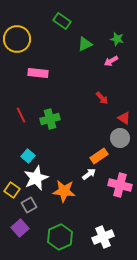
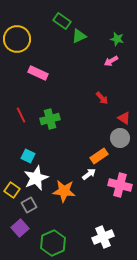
green triangle: moved 6 px left, 8 px up
pink rectangle: rotated 18 degrees clockwise
cyan square: rotated 16 degrees counterclockwise
green hexagon: moved 7 px left, 6 px down
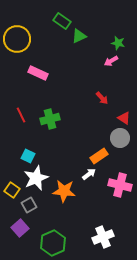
green star: moved 1 px right, 4 px down
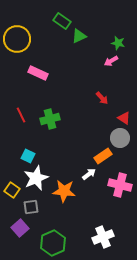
orange rectangle: moved 4 px right
gray square: moved 2 px right, 2 px down; rotated 21 degrees clockwise
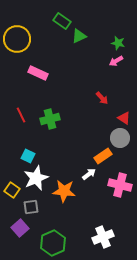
pink arrow: moved 5 px right
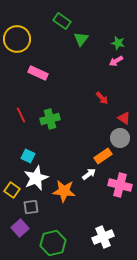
green triangle: moved 2 px right, 3 px down; rotated 28 degrees counterclockwise
green hexagon: rotated 10 degrees clockwise
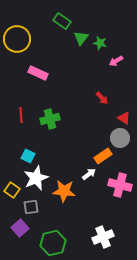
green triangle: moved 1 px up
green star: moved 18 px left
red line: rotated 21 degrees clockwise
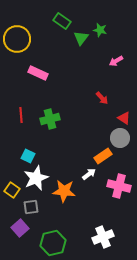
green star: moved 13 px up
pink cross: moved 1 px left, 1 px down
